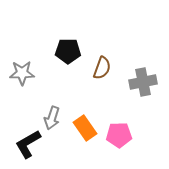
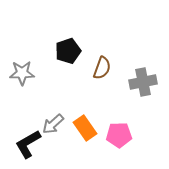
black pentagon: rotated 20 degrees counterclockwise
gray arrow: moved 1 px right, 6 px down; rotated 30 degrees clockwise
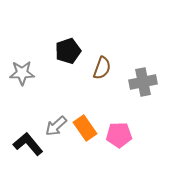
gray arrow: moved 3 px right, 2 px down
black L-shape: rotated 80 degrees clockwise
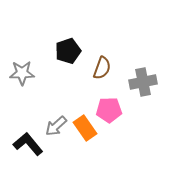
pink pentagon: moved 10 px left, 25 px up
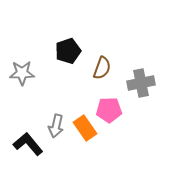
gray cross: moved 2 px left, 1 px down
gray arrow: rotated 35 degrees counterclockwise
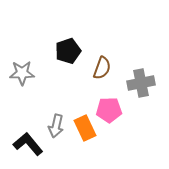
orange rectangle: rotated 10 degrees clockwise
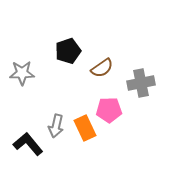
brown semicircle: rotated 35 degrees clockwise
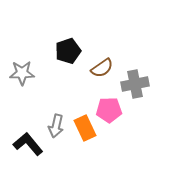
gray cross: moved 6 px left, 1 px down
